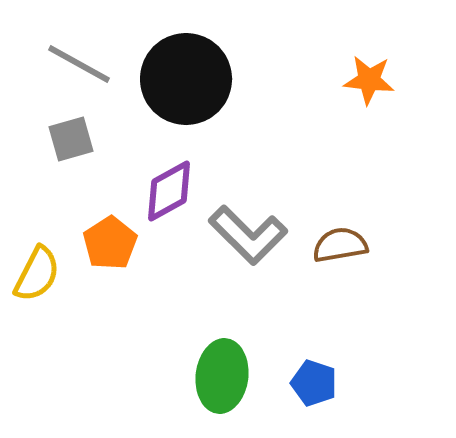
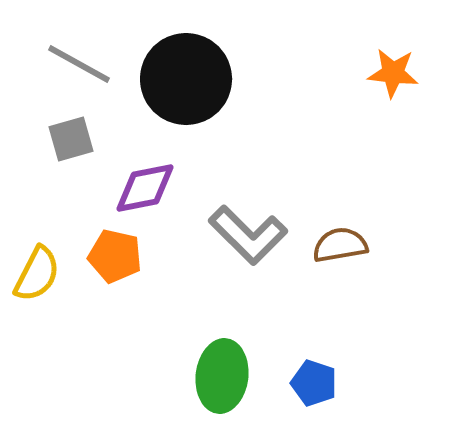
orange star: moved 24 px right, 7 px up
purple diamond: moved 24 px left, 3 px up; rotated 18 degrees clockwise
orange pentagon: moved 5 px right, 13 px down; rotated 26 degrees counterclockwise
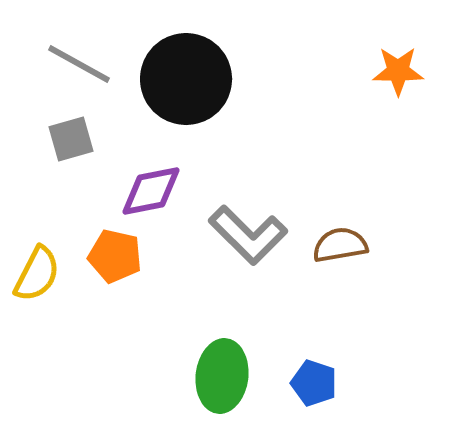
orange star: moved 5 px right, 2 px up; rotated 6 degrees counterclockwise
purple diamond: moved 6 px right, 3 px down
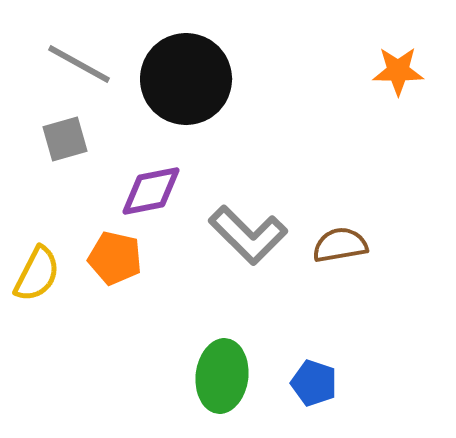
gray square: moved 6 px left
orange pentagon: moved 2 px down
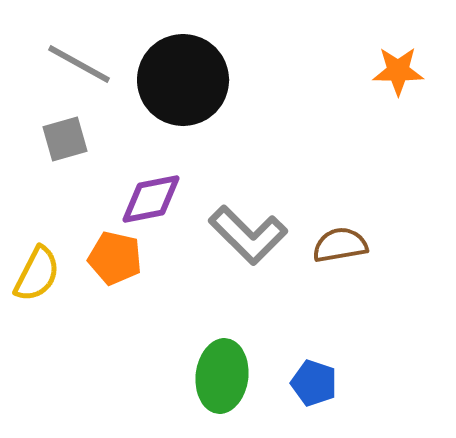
black circle: moved 3 px left, 1 px down
purple diamond: moved 8 px down
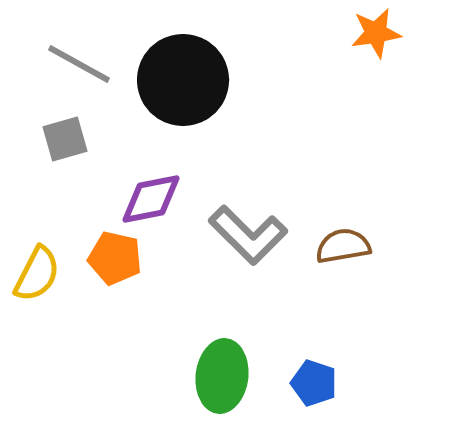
orange star: moved 22 px left, 38 px up; rotated 9 degrees counterclockwise
brown semicircle: moved 3 px right, 1 px down
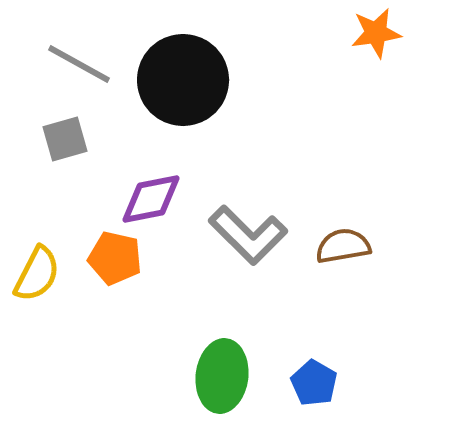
blue pentagon: rotated 12 degrees clockwise
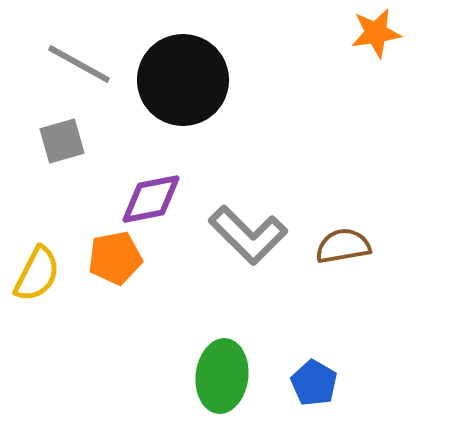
gray square: moved 3 px left, 2 px down
orange pentagon: rotated 24 degrees counterclockwise
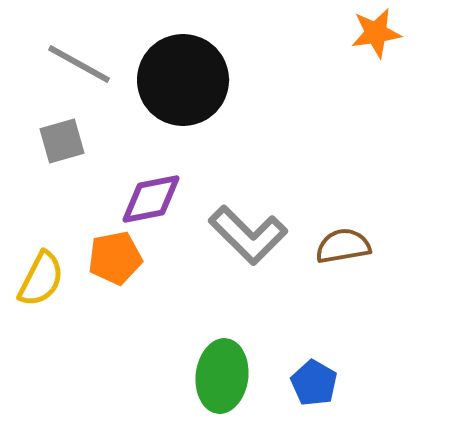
yellow semicircle: moved 4 px right, 5 px down
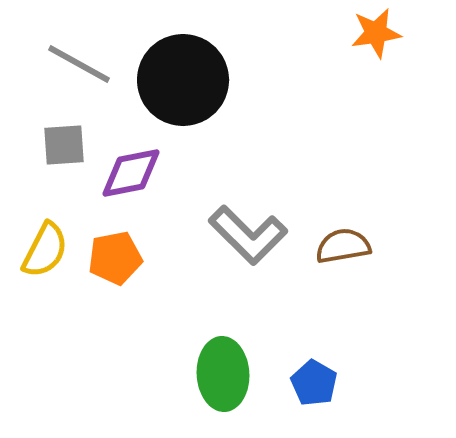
gray square: moved 2 px right, 4 px down; rotated 12 degrees clockwise
purple diamond: moved 20 px left, 26 px up
yellow semicircle: moved 4 px right, 29 px up
green ellipse: moved 1 px right, 2 px up; rotated 10 degrees counterclockwise
